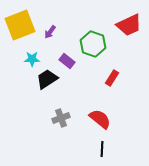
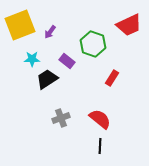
black line: moved 2 px left, 3 px up
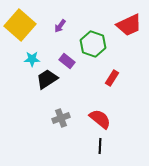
yellow square: rotated 28 degrees counterclockwise
purple arrow: moved 10 px right, 6 px up
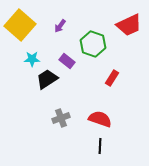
red semicircle: rotated 20 degrees counterclockwise
